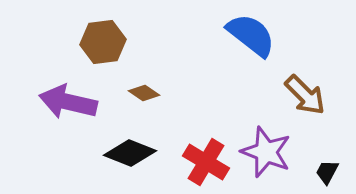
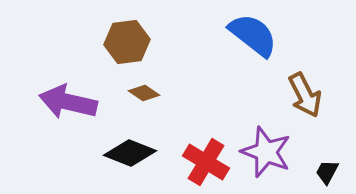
blue semicircle: moved 2 px right
brown hexagon: moved 24 px right
brown arrow: rotated 18 degrees clockwise
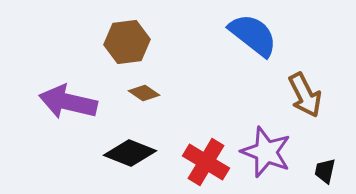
black trapezoid: moved 2 px left, 1 px up; rotated 16 degrees counterclockwise
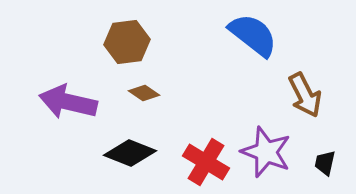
black trapezoid: moved 8 px up
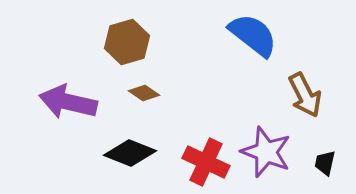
brown hexagon: rotated 9 degrees counterclockwise
red cross: rotated 6 degrees counterclockwise
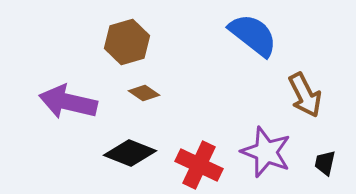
red cross: moved 7 px left, 3 px down
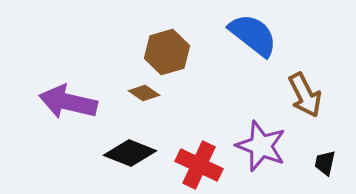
brown hexagon: moved 40 px right, 10 px down
purple star: moved 5 px left, 6 px up
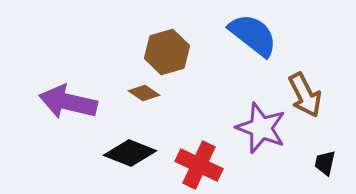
purple star: moved 18 px up
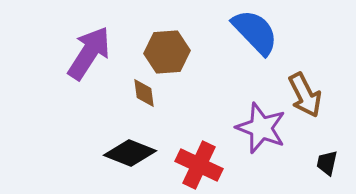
blue semicircle: moved 2 px right, 3 px up; rotated 8 degrees clockwise
brown hexagon: rotated 12 degrees clockwise
brown diamond: rotated 48 degrees clockwise
purple arrow: moved 21 px right, 49 px up; rotated 110 degrees clockwise
black trapezoid: moved 2 px right
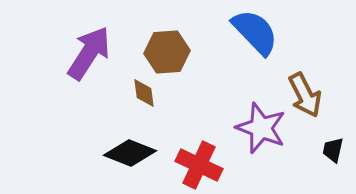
black trapezoid: moved 6 px right, 13 px up
